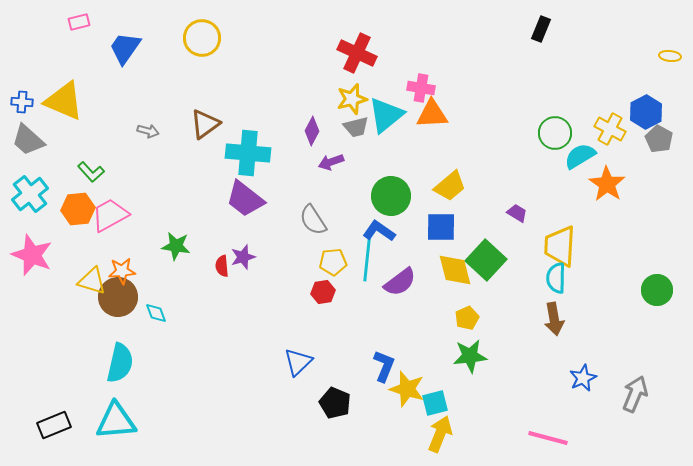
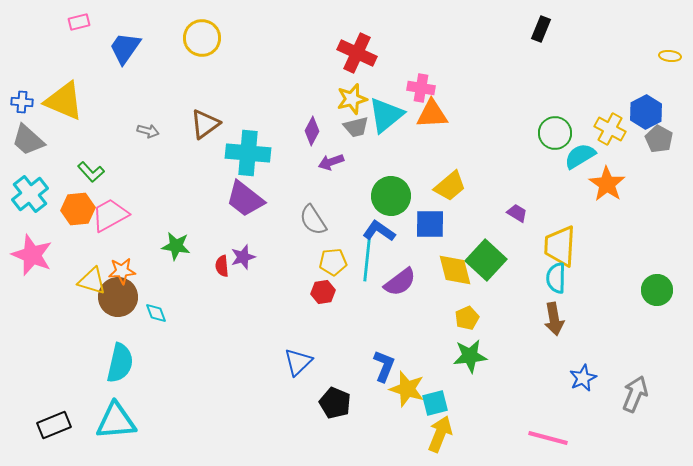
blue square at (441, 227): moved 11 px left, 3 px up
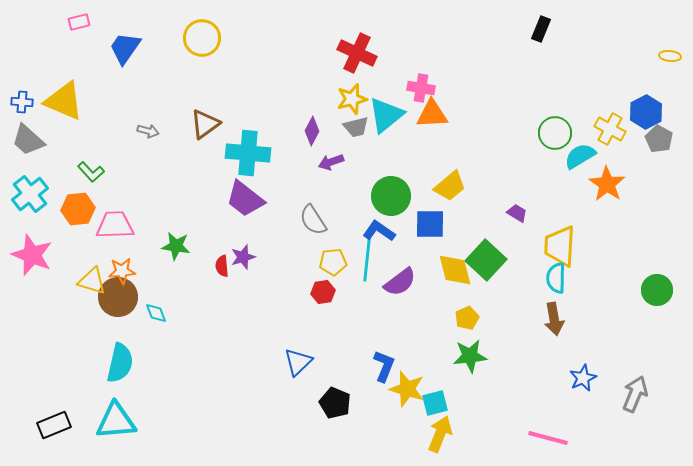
pink trapezoid at (110, 215): moved 5 px right, 10 px down; rotated 27 degrees clockwise
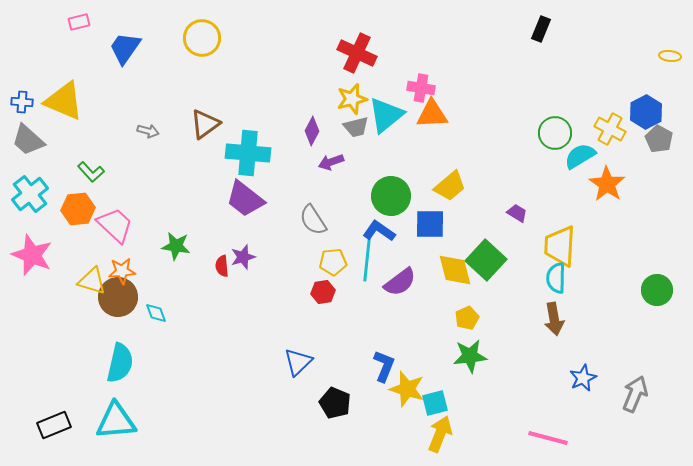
pink trapezoid at (115, 225): rotated 45 degrees clockwise
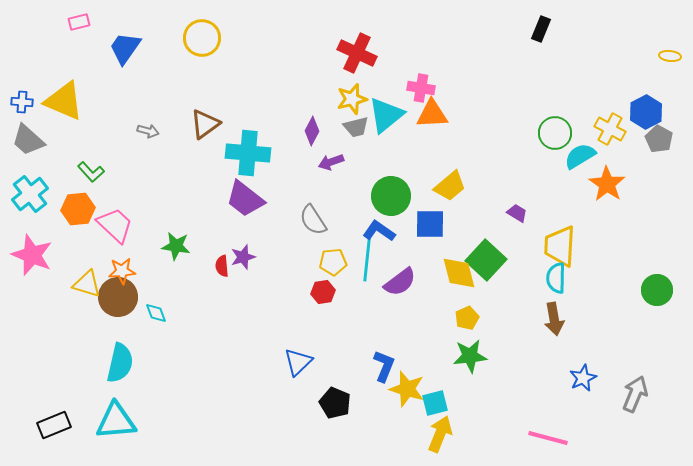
yellow diamond at (455, 270): moved 4 px right, 3 px down
yellow triangle at (92, 281): moved 5 px left, 3 px down
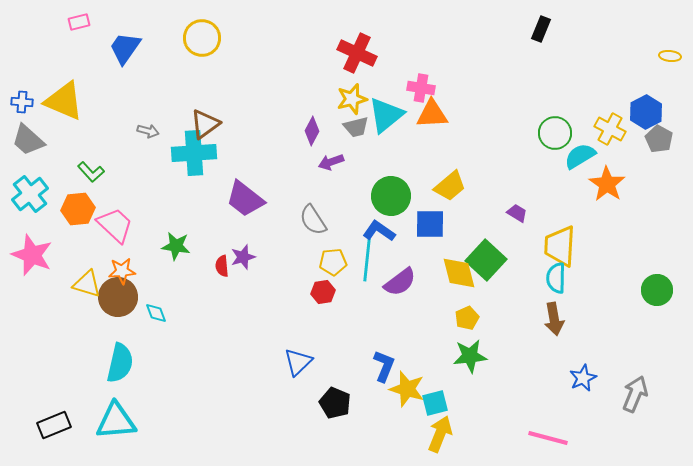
cyan cross at (248, 153): moved 54 px left; rotated 9 degrees counterclockwise
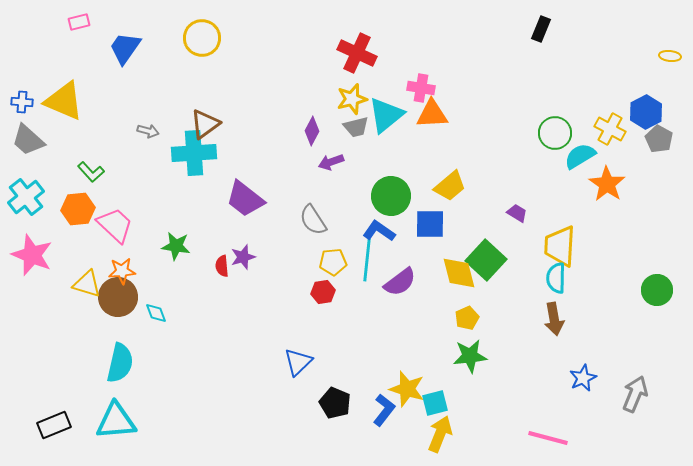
cyan cross at (30, 194): moved 4 px left, 3 px down
blue L-shape at (384, 366): moved 44 px down; rotated 16 degrees clockwise
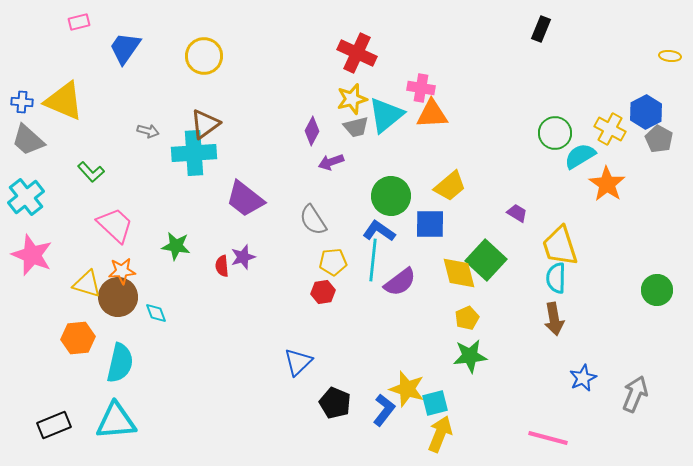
yellow circle at (202, 38): moved 2 px right, 18 px down
orange hexagon at (78, 209): moved 129 px down
yellow trapezoid at (560, 246): rotated 21 degrees counterclockwise
cyan line at (367, 260): moved 6 px right
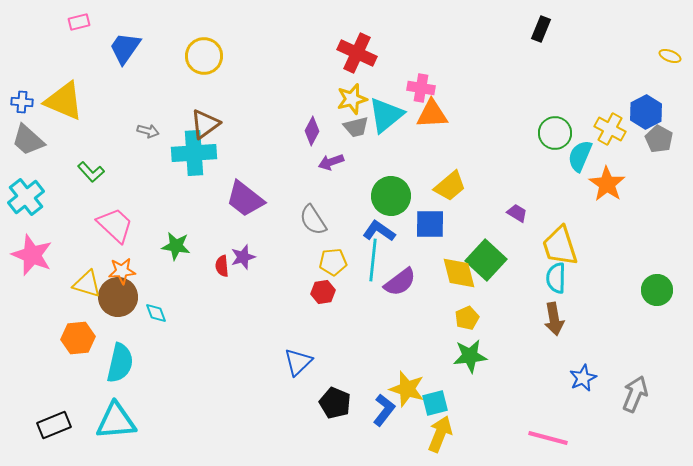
yellow ellipse at (670, 56): rotated 15 degrees clockwise
cyan semicircle at (580, 156): rotated 36 degrees counterclockwise
